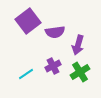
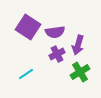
purple square: moved 6 px down; rotated 20 degrees counterclockwise
purple cross: moved 4 px right, 12 px up
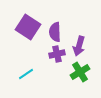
purple semicircle: rotated 96 degrees clockwise
purple arrow: moved 1 px right, 1 px down
purple cross: rotated 14 degrees clockwise
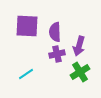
purple square: moved 1 px left, 1 px up; rotated 30 degrees counterclockwise
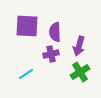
purple cross: moved 6 px left
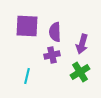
purple arrow: moved 3 px right, 2 px up
purple cross: moved 1 px right, 1 px down
cyan line: moved 1 px right, 2 px down; rotated 42 degrees counterclockwise
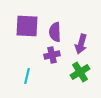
purple arrow: moved 1 px left
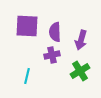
purple arrow: moved 4 px up
green cross: moved 1 px up
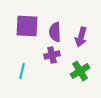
purple arrow: moved 3 px up
cyan line: moved 5 px left, 5 px up
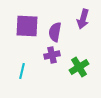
purple semicircle: rotated 12 degrees clockwise
purple arrow: moved 2 px right, 18 px up
green cross: moved 1 px left, 4 px up
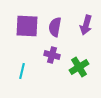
purple arrow: moved 3 px right, 6 px down
purple semicircle: moved 5 px up
purple cross: rotated 28 degrees clockwise
